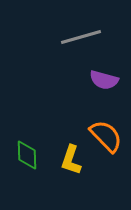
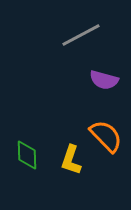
gray line: moved 2 px up; rotated 12 degrees counterclockwise
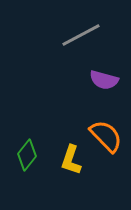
green diamond: rotated 40 degrees clockwise
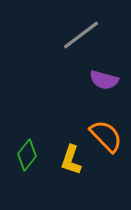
gray line: rotated 9 degrees counterclockwise
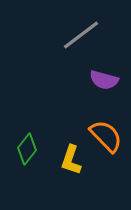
green diamond: moved 6 px up
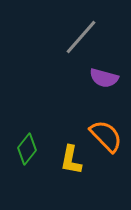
gray line: moved 2 px down; rotated 12 degrees counterclockwise
purple semicircle: moved 2 px up
yellow L-shape: rotated 8 degrees counterclockwise
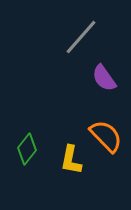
purple semicircle: rotated 40 degrees clockwise
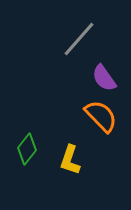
gray line: moved 2 px left, 2 px down
orange semicircle: moved 5 px left, 20 px up
yellow L-shape: moved 1 px left; rotated 8 degrees clockwise
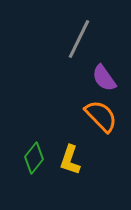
gray line: rotated 15 degrees counterclockwise
green diamond: moved 7 px right, 9 px down
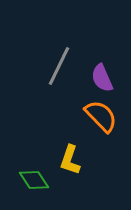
gray line: moved 20 px left, 27 px down
purple semicircle: moved 2 px left; rotated 12 degrees clockwise
green diamond: moved 22 px down; rotated 72 degrees counterclockwise
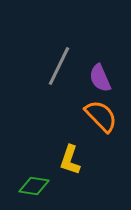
purple semicircle: moved 2 px left
green diamond: moved 6 px down; rotated 48 degrees counterclockwise
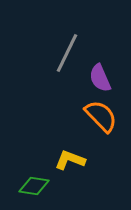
gray line: moved 8 px right, 13 px up
yellow L-shape: rotated 92 degrees clockwise
